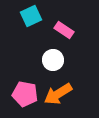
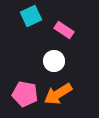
white circle: moved 1 px right, 1 px down
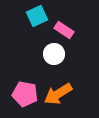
cyan square: moved 6 px right
white circle: moved 7 px up
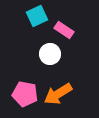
white circle: moved 4 px left
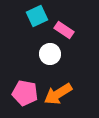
pink pentagon: moved 1 px up
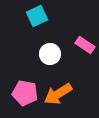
pink rectangle: moved 21 px right, 15 px down
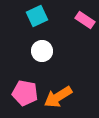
pink rectangle: moved 25 px up
white circle: moved 8 px left, 3 px up
orange arrow: moved 3 px down
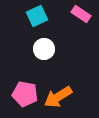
pink rectangle: moved 4 px left, 6 px up
white circle: moved 2 px right, 2 px up
pink pentagon: moved 1 px down
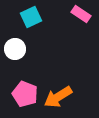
cyan square: moved 6 px left, 1 px down
white circle: moved 29 px left
pink pentagon: rotated 10 degrees clockwise
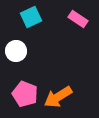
pink rectangle: moved 3 px left, 5 px down
white circle: moved 1 px right, 2 px down
